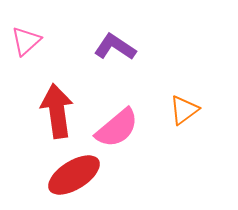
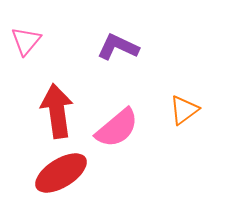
pink triangle: rotated 8 degrees counterclockwise
purple L-shape: moved 3 px right; rotated 9 degrees counterclockwise
red ellipse: moved 13 px left, 2 px up
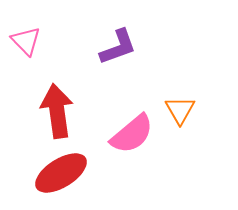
pink triangle: rotated 24 degrees counterclockwise
purple L-shape: rotated 135 degrees clockwise
orange triangle: moved 4 px left; rotated 24 degrees counterclockwise
pink semicircle: moved 15 px right, 6 px down
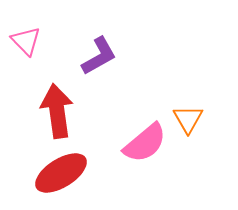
purple L-shape: moved 19 px left, 9 px down; rotated 9 degrees counterclockwise
orange triangle: moved 8 px right, 9 px down
pink semicircle: moved 13 px right, 9 px down
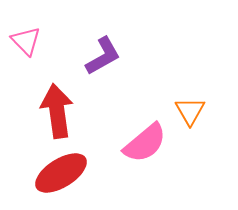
purple L-shape: moved 4 px right
orange triangle: moved 2 px right, 8 px up
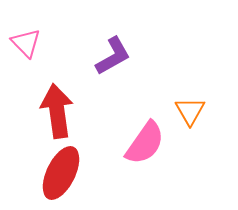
pink triangle: moved 2 px down
purple L-shape: moved 10 px right
pink semicircle: rotated 15 degrees counterclockwise
red ellipse: rotated 32 degrees counterclockwise
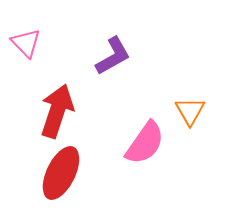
red arrow: rotated 26 degrees clockwise
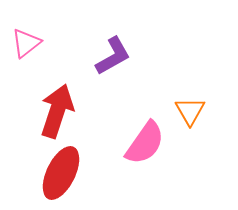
pink triangle: rotated 36 degrees clockwise
